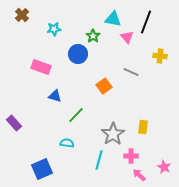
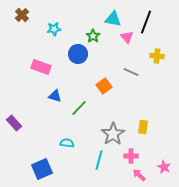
yellow cross: moved 3 px left
green line: moved 3 px right, 7 px up
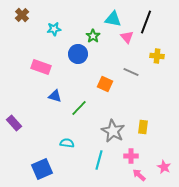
orange square: moved 1 px right, 2 px up; rotated 28 degrees counterclockwise
gray star: moved 3 px up; rotated 10 degrees counterclockwise
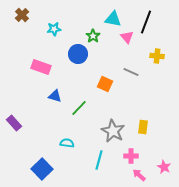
blue square: rotated 20 degrees counterclockwise
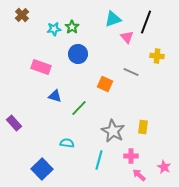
cyan triangle: rotated 30 degrees counterclockwise
green star: moved 21 px left, 9 px up
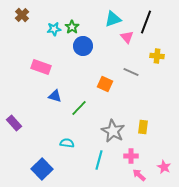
blue circle: moved 5 px right, 8 px up
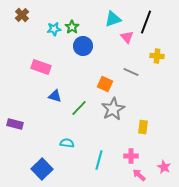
purple rectangle: moved 1 px right, 1 px down; rotated 35 degrees counterclockwise
gray star: moved 22 px up; rotated 15 degrees clockwise
